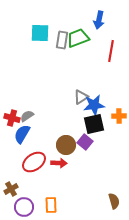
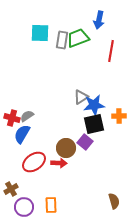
brown circle: moved 3 px down
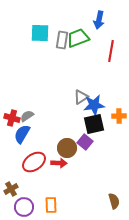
brown circle: moved 1 px right
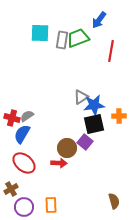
blue arrow: rotated 24 degrees clockwise
red ellipse: moved 10 px left, 1 px down; rotated 75 degrees clockwise
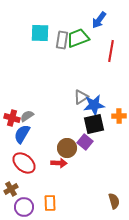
orange rectangle: moved 1 px left, 2 px up
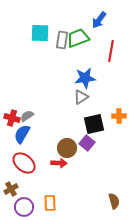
blue star: moved 9 px left, 27 px up
purple square: moved 2 px right, 1 px down
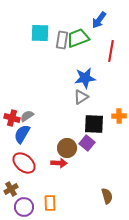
black square: rotated 15 degrees clockwise
brown semicircle: moved 7 px left, 5 px up
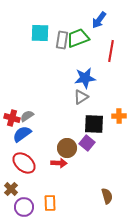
blue semicircle: rotated 24 degrees clockwise
brown cross: rotated 16 degrees counterclockwise
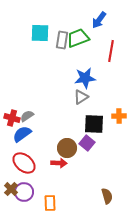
purple circle: moved 15 px up
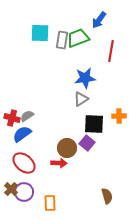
gray triangle: moved 2 px down
